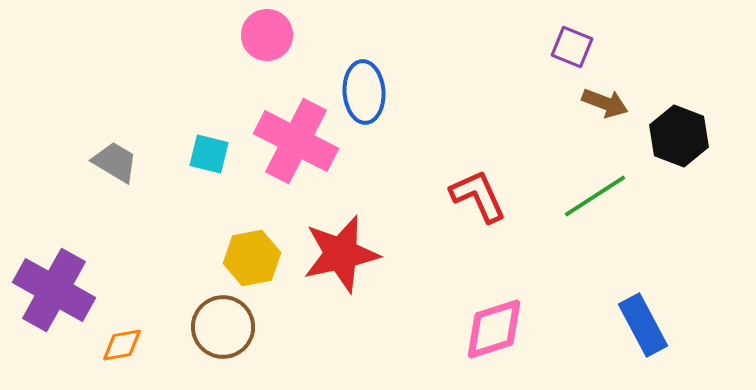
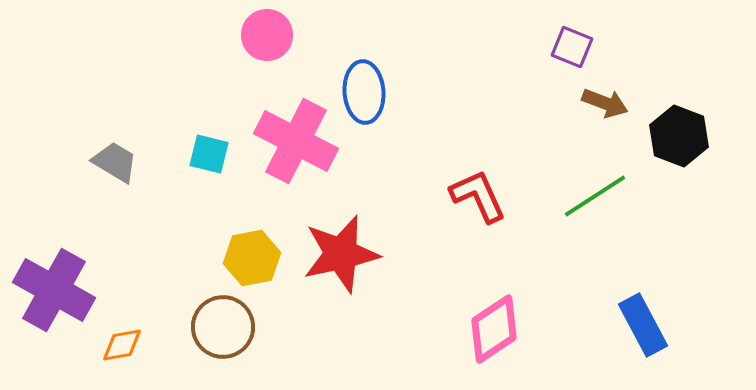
pink diamond: rotated 16 degrees counterclockwise
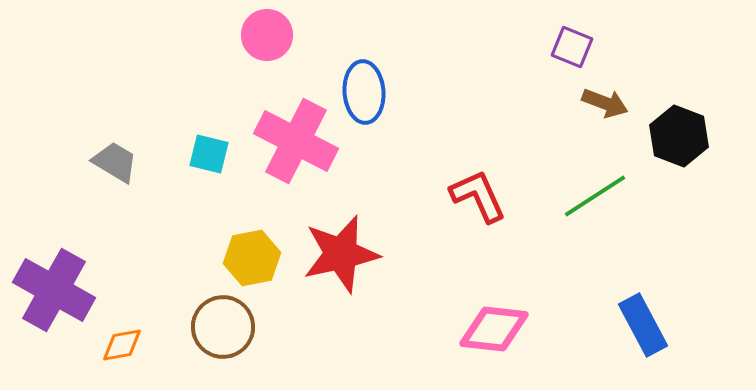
pink diamond: rotated 40 degrees clockwise
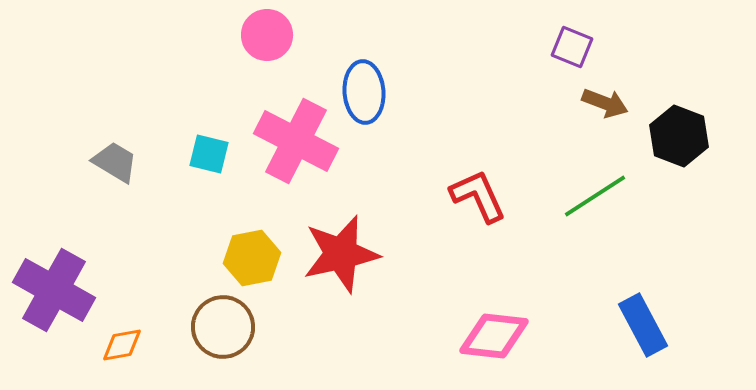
pink diamond: moved 7 px down
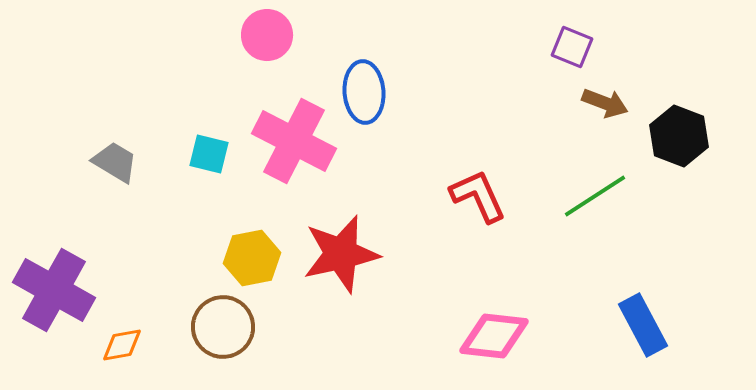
pink cross: moved 2 px left
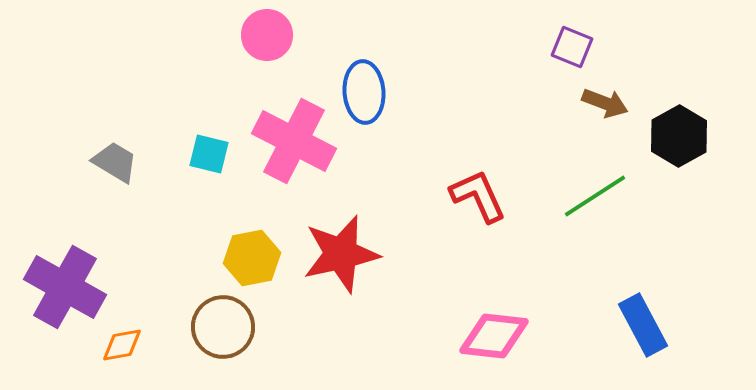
black hexagon: rotated 10 degrees clockwise
purple cross: moved 11 px right, 3 px up
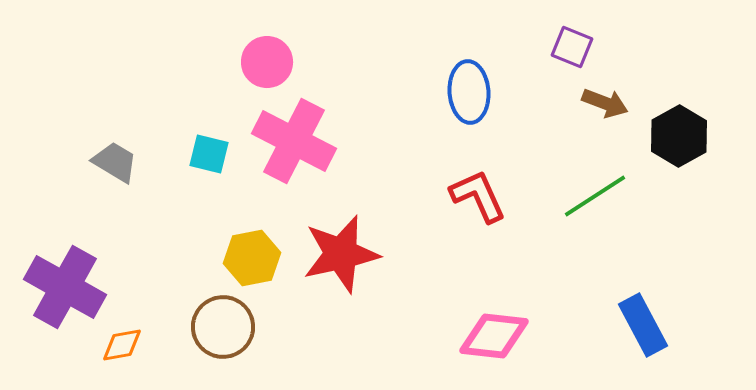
pink circle: moved 27 px down
blue ellipse: moved 105 px right
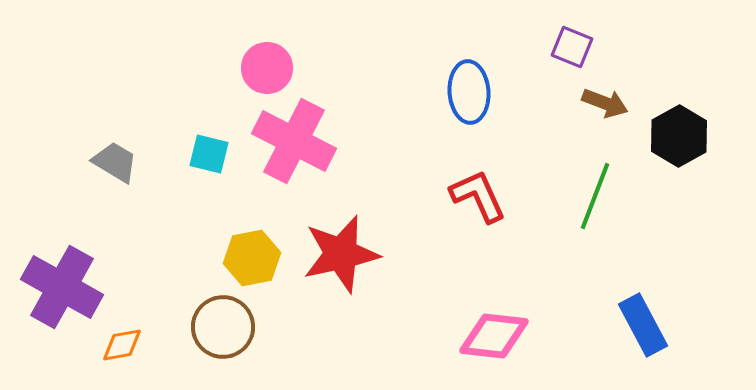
pink circle: moved 6 px down
green line: rotated 36 degrees counterclockwise
purple cross: moved 3 px left
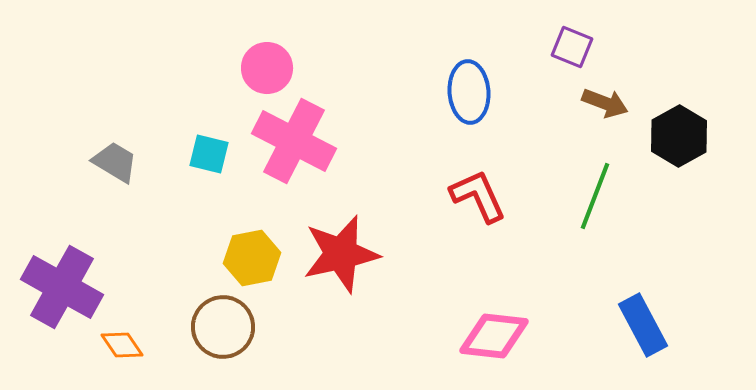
orange diamond: rotated 66 degrees clockwise
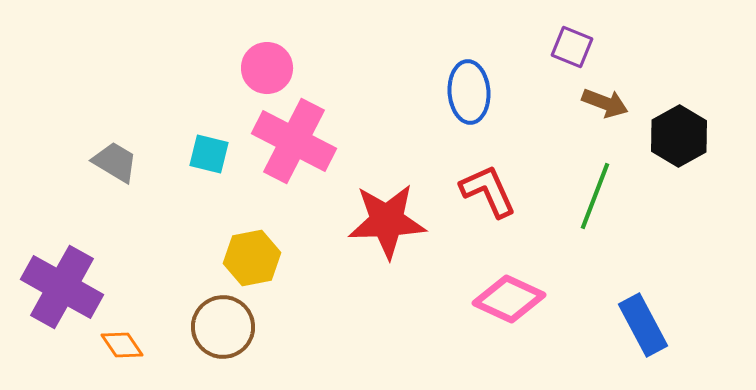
red L-shape: moved 10 px right, 5 px up
red star: moved 46 px right, 33 px up; rotated 10 degrees clockwise
pink diamond: moved 15 px right, 37 px up; rotated 18 degrees clockwise
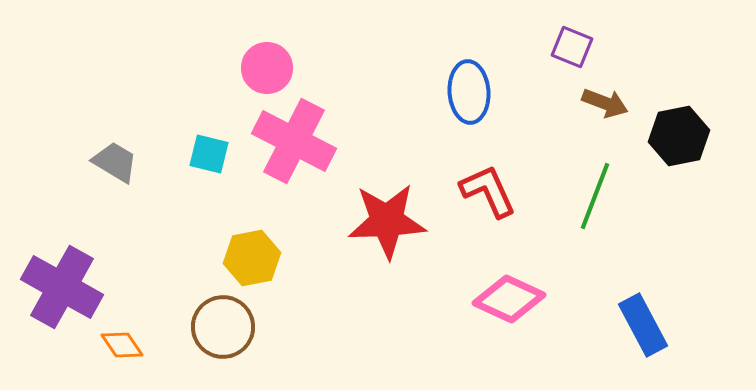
black hexagon: rotated 18 degrees clockwise
